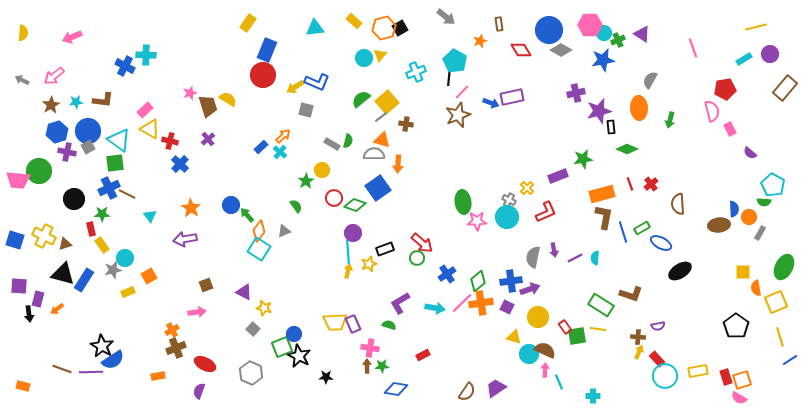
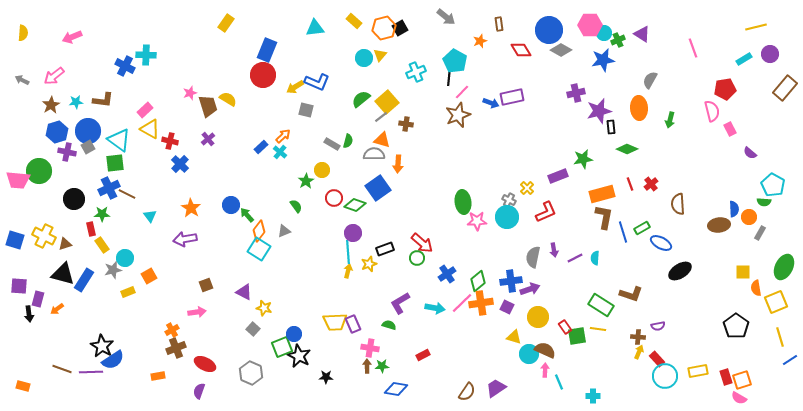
yellow rectangle at (248, 23): moved 22 px left
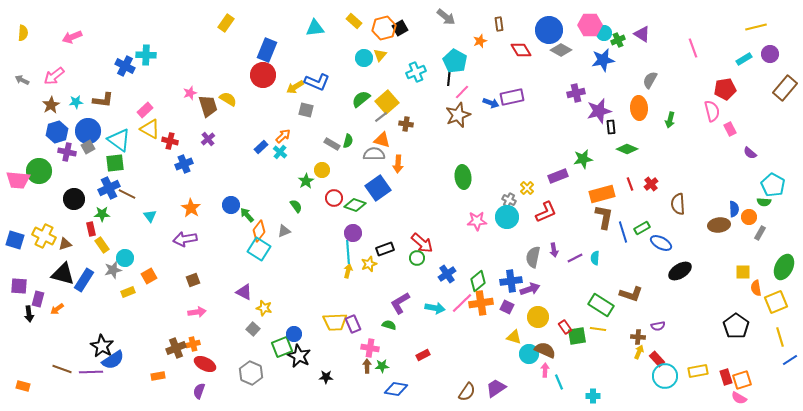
blue cross at (180, 164): moved 4 px right; rotated 24 degrees clockwise
green ellipse at (463, 202): moved 25 px up
brown square at (206, 285): moved 13 px left, 5 px up
orange cross at (172, 330): moved 21 px right, 14 px down; rotated 16 degrees clockwise
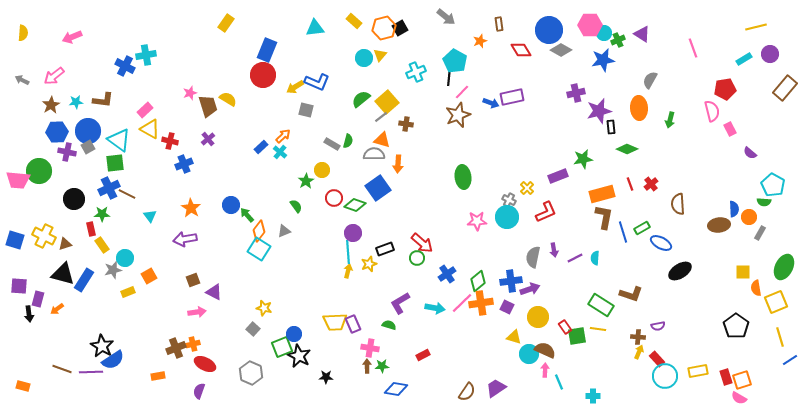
cyan cross at (146, 55): rotated 12 degrees counterclockwise
blue hexagon at (57, 132): rotated 15 degrees clockwise
purple triangle at (244, 292): moved 30 px left
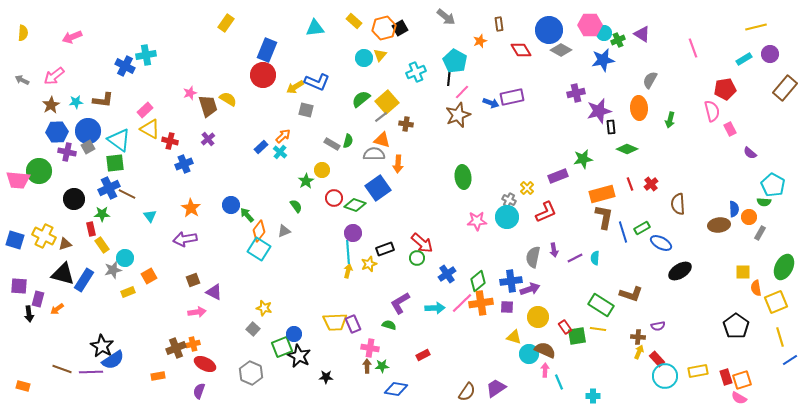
purple square at (507, 307): rotated 24 degrees counterclockwise
cyan arrow at (435, 308): rotated 12 degrees counterclockwise
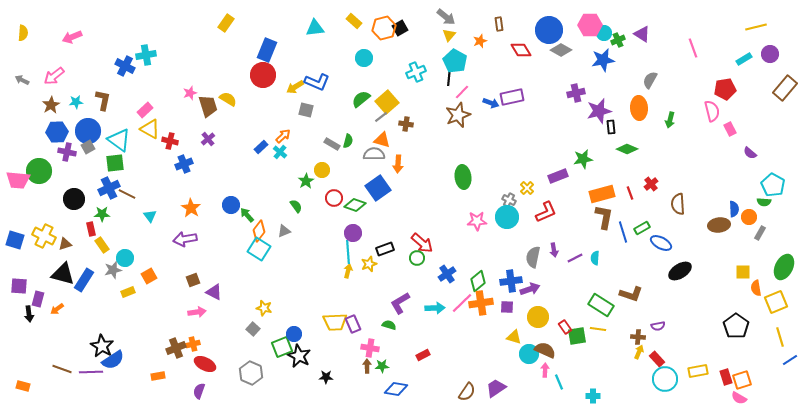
yellow triangle at (380, 55): moved 69 px right, 20 px up
brown L-shape at (103, 100): rotated 85 degrees counterclockwise
red line at (630, 184): moved 9 px down
cyan circle at (665, 376): moved 3 px down
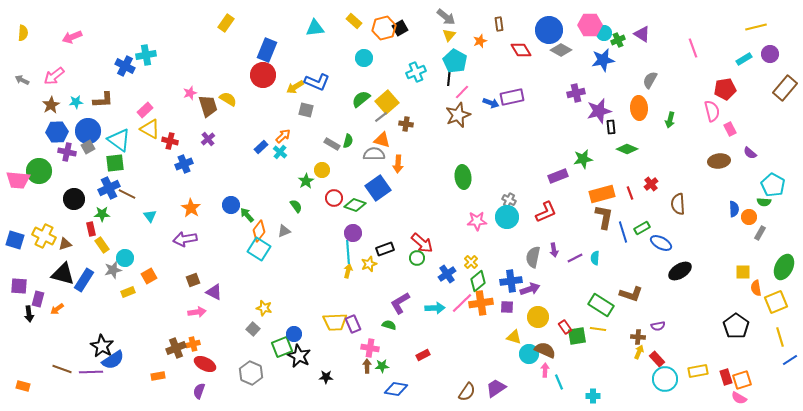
brown L-shape at (103, 100): rotated 75 degrees clockwise
yellow cross at (527, 188): moved 56 px left, 74 px down
brown ellipse at (719, 225): moved 64 px up
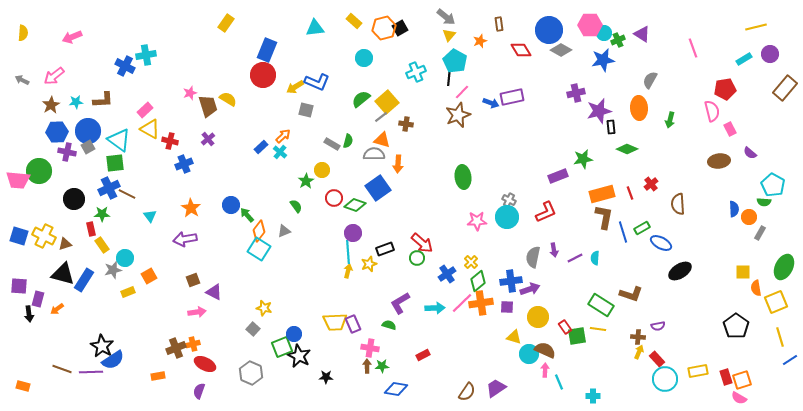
blue square at (15, 240): moved 4 px right, 4 px up
